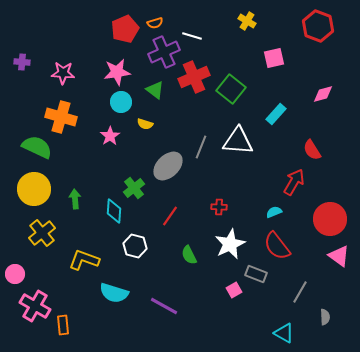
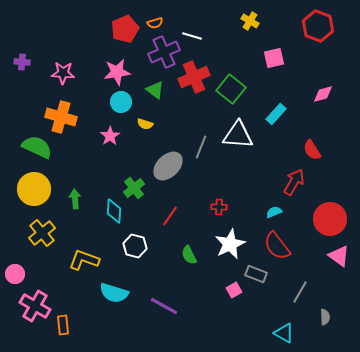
yellow cross at (247, 21): moved 3 px right
white triangle at (238, 141): moved 6 px up
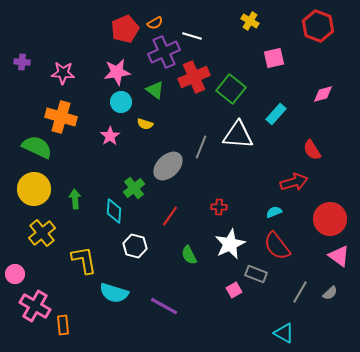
orange semicircle at (155, 23): rotated 14 degrees counterclockwise
red arrow at (294, 182): rotated 44 degrees clockwise
yellow L-shape at (84, 260): rotated 60 degrees clockwise
gray semicircle at (325, 317): moved 5 px right, 24 px up; rotated 49 degrees clockwise
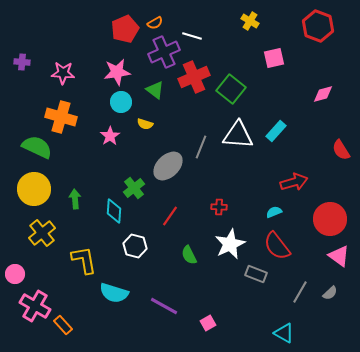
cyan rectangle at (276, 114): moved 17 px down
red semicircle at (312, 150): moved 29 px right
pink square at (234, 290): moved 26 px left, 33 px down
orange rectangle at (63, 325): rotated 36 degrees counterclockwise
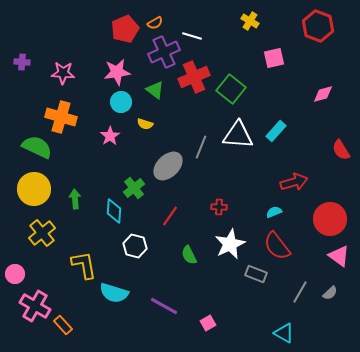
yellow L-shape at (84, 260): moved 5 px down
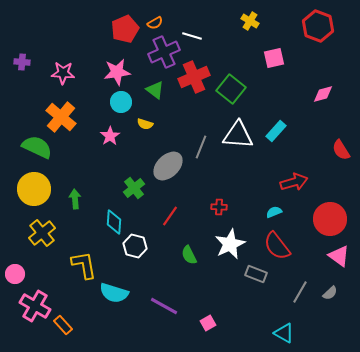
orange cross at (61, 117): rotated 24 degrees clockwise
cyan diamond at (114, 211): moved 11 px down
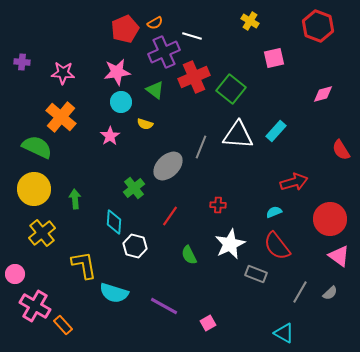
red cross at (219, 207): moved 1 px left, 2 px up
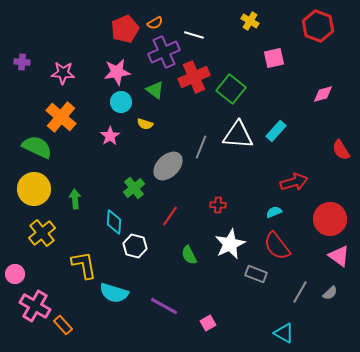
white line at (192, 36): moved 2 px right, 1 px up
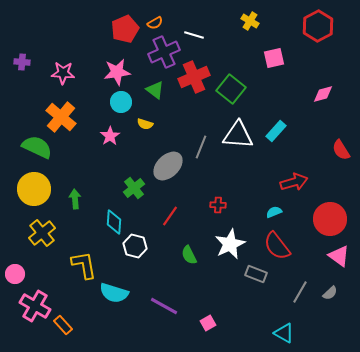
red hexagon at (318, 26): rotated 12 degrees clockwise
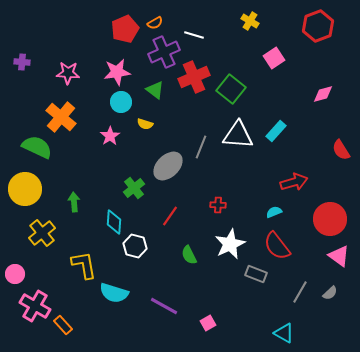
red hexagon at (318, 26): rotated 8 degrees clockwise
pink square at (274, 58): rotated 20 degrees counterclockwise
pink star at (63, 73): moved 5 px right
yellow circle at (34, 189): moved 9 px left
green arrow at (75, 199): moved 1 px left, 3 px down
